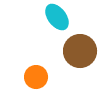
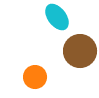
orange circle: moved 1 px left
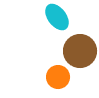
orange circle: moved 23 px right
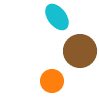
orange circle: moved 6 px left, 4 px down
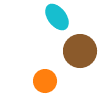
orange circle: moved 7 px left
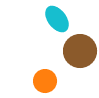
cyan ellipse: moved 2 px down
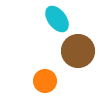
brown circle: moved 2 px left
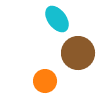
brown circle: moved 2 px down
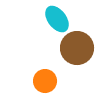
brown circle: moved 1 px left, 5 px up
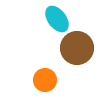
orange circle: moved 1 px up
